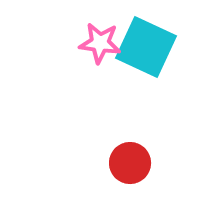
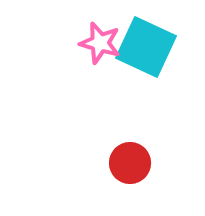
pink star: rotated 9 degrees clockwise
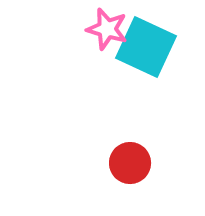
pink star: moved 7 px right, 14 px up
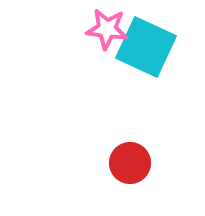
pink star: rotated 9 degrees counterclockwise
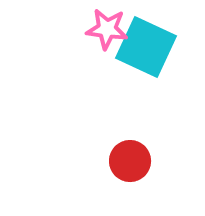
red circle: moved 2 px up
